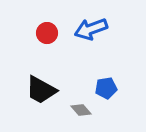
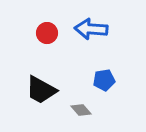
blue arrow: rotated 24 degrees clockwise
blue pentagon: moved 2 px left, 8 px up
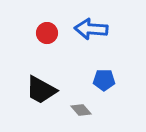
blue pentagon: rotated 10 degrees clockwise
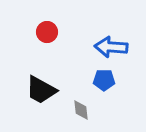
blue arrow: moved 20 px right, 18 px down
red circle: moved 1 px up
gray diamond: rotated 35 degrees clockwise
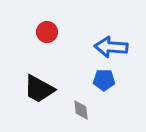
black trapezoid: moved 2 px left, 1 px up
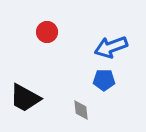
blue arrow: rotated 24 degrees counterclockwise
black trapezoid: moved 14 px left, 9 px down
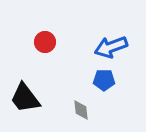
red circle: moved 2 px left, 10 px down
black trapezoid: rotated 24 degrees clockwise
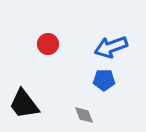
red circle: moved 3 px right, 2 px down
black trapezoid: moved 1 px left, 6 px down
gray diamond: moved 3 px right, 5 px down; rotated 15 degrees counterclockwise
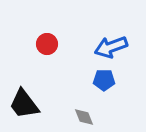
red circle: moved 1 px left
gray diamond: moved 2 px down
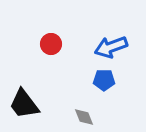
red circle: moved 4 px right
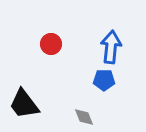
blue arrow: rotated 116 degrees clockwise
